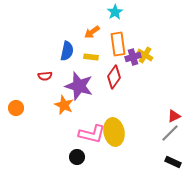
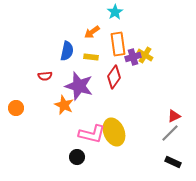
yellow ellipse: rotated 12 degrees counterclockwise
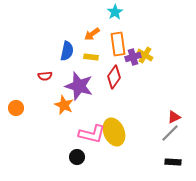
orange arrow: moved 2 px down
red triangle: moved 1 px down
black rectangle: rotated 21 degrees counterclockwise
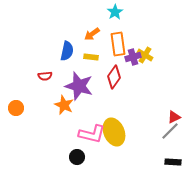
gray line: moved 2 px up
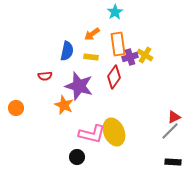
purple cross: moved 3 px left
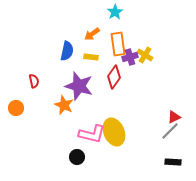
red semicircle: moved 11 px left, 5 px down; rotated 96 degrees counterclockwise
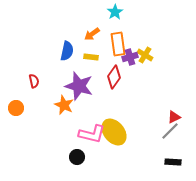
yellow ellipse: rotated 16 degrees counterclockwise
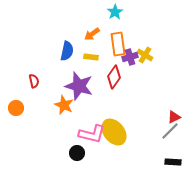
black circle: moved 4 px up
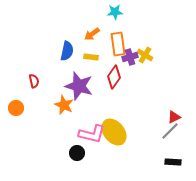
cyan star: rotated 28 degrees clockwise
